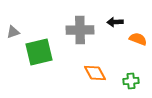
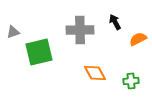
black arrow: rotated 63 degrees clockwise
orange semicircle: rotated 48 degrees counterclockwise
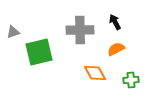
orange semicircle: moved 22 px left, 10 px down
green cross: moved 1 px up
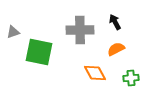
green square: rotated 24 degrees clockwise
green cross: moved 2 px up
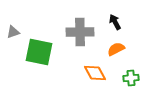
gray cross: moved 2 px down
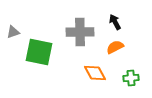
orange semicircle: moved 1 px left, 2 px up
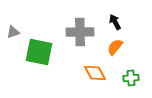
orange semicircle: rotated 24 degrees counterclockwise
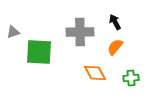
green square: rotated 8 degrees counterclockwise
